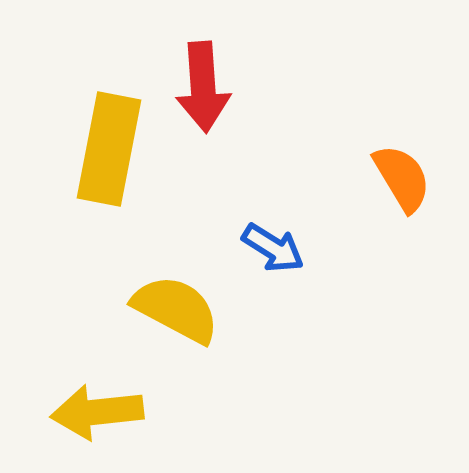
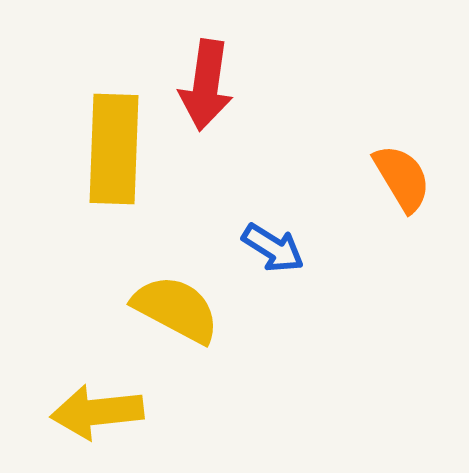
red arrow: moved 3 px right, 2 px up; rotated 12 degrees clockwise
yellow rectangle: moved 5 px right; rotated 9 degrees counterclockwise
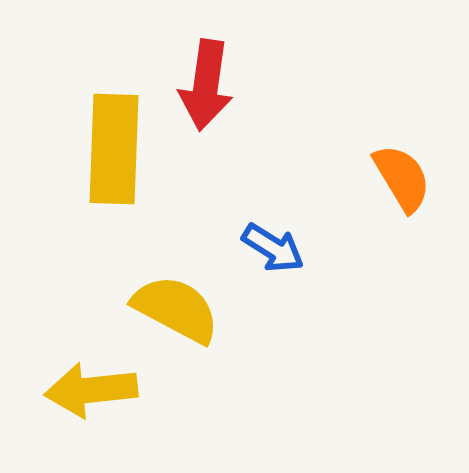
yellow arrow: moved 6 px left, 22 px up
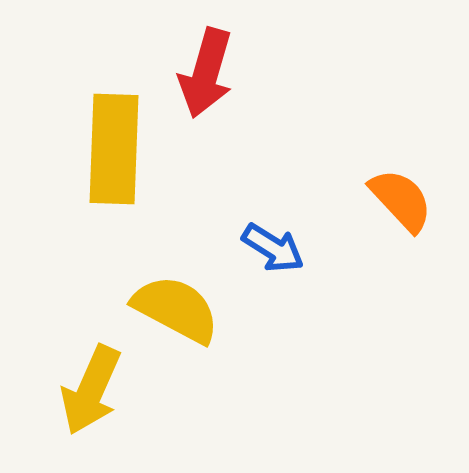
red arrow: moved 12 px up; rotated 8 degrees clockwise
orange semicircle: moved 1 px left, 22 px down; rotated 12 degrees counterclockwise
yellow arrow: rotated 60 degrees counterclockwise
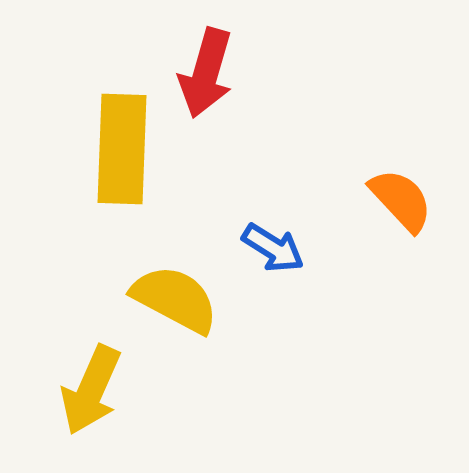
yellow rectangle: moved 8 px right
yellow semicircle: moved 1 px left, 10 px up
